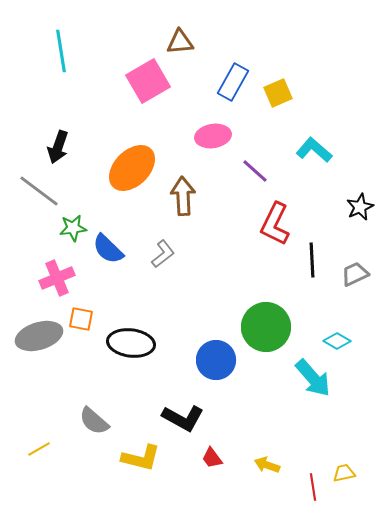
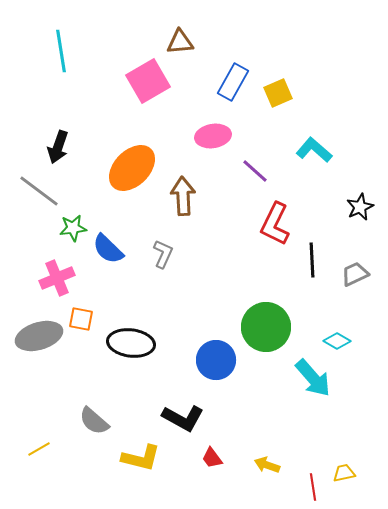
gray L-shape: rotated 28 degrees counterclockwise
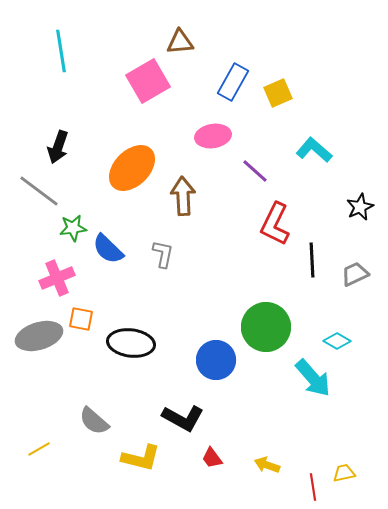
gray L-shape: rotated 12 degrees counterclockwise
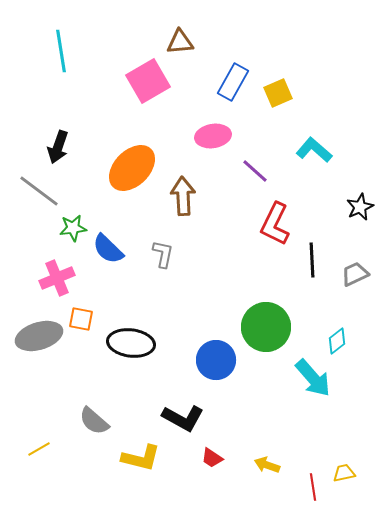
cyan diamond: rotated 68 degrees counterclockwise
red trapezoid: rotated 20 degrees counterclockwise
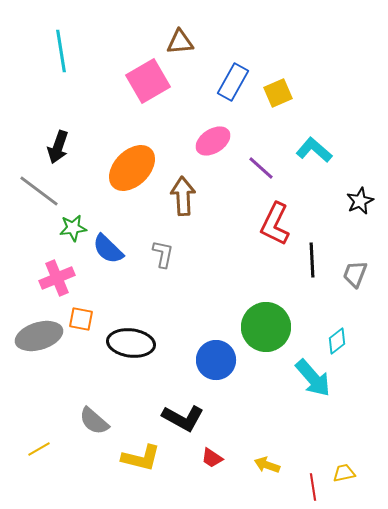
pink ellipse: moved 5 px down; rotated 24 degrees counterclockwise
purple line: moved 6 px right, 3 px up
black star: moved 6 px up
gray trapezoid: rotated 44 degrees counterclockwise
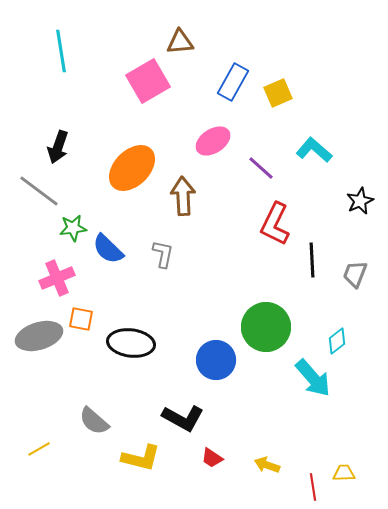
yellow trapezoid: rotated 10 degrees clockwise
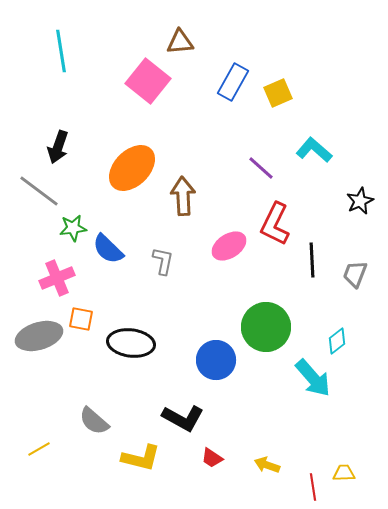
pink square: rotated 21 degrees counterclockwise
pink ellipse: moved 16 px right, 105 px down
gray L-shape: moved 7 px down
